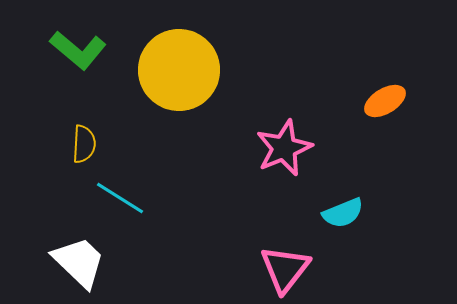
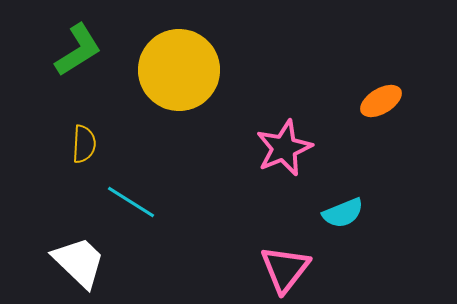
green L-shape: rotated 72 degrees counterclockwise
orange ellipse: moved 4 px left
cyan line: moved 11 px right, 4 px down
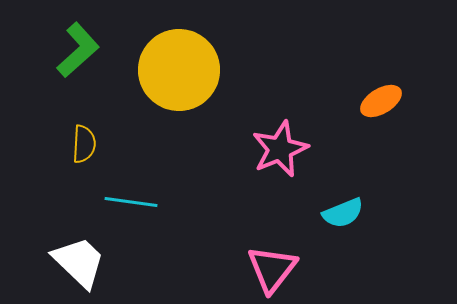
green L-shape: rotated 10 degrees counterclockwise
pink star: moved 4 px left, 1 px down
cyan line: rotated 24 degrees counterclockwise
pink triangle: moved 13 px left
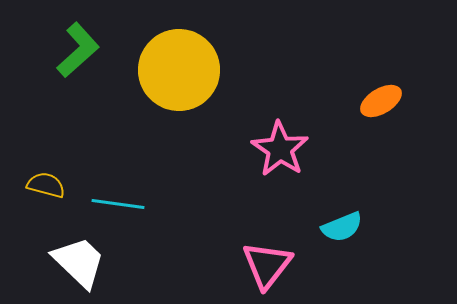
yellow semicircle: moved 38 px left, 41 px down; rotated 78 degrees counterclockwise
pink star: rotated 16 degrees counterclockwise
cyan line: moved 13 px left, 2 px down
cyan semicircle: moved 1 px left, 14 px down
pink triangle: moved 5 px left, 4 px up
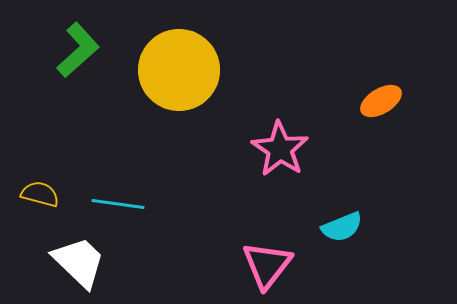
yellow semicircle: moved 6 px left, 9 px down
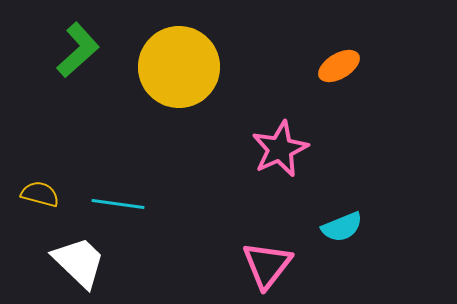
yellow circle: moved 3 px up
orange ellipse: moved 42 px left, 35 px up
pink star: rotated 14 degrees clockwise
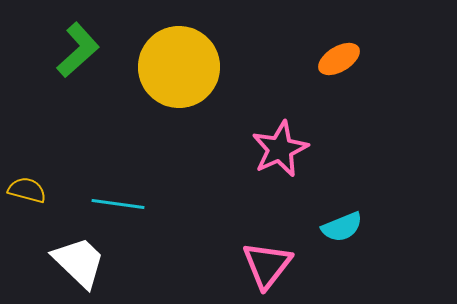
orange ellipse: moved 7 px up
yellow semicircle: moved 13 px left, 4 px up
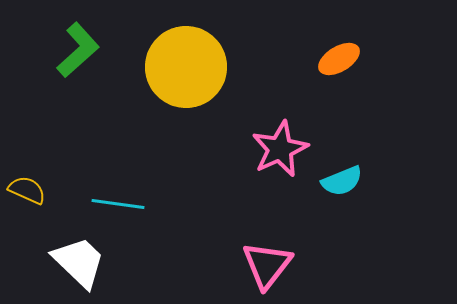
yellow circle: moved 7 px right
yellow semicircle: rotated 9 degrees clockwise
cyan semicircle: moved 46 px up
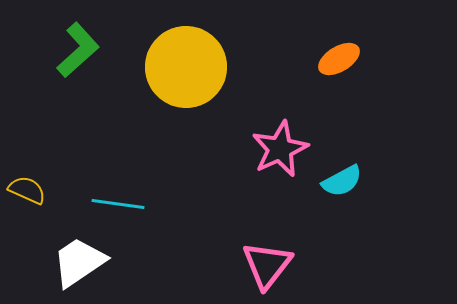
cyan semicircle: rotated 6 degrees counterclockwise
white trapezoid: rotated 78 degrees counterclockwise
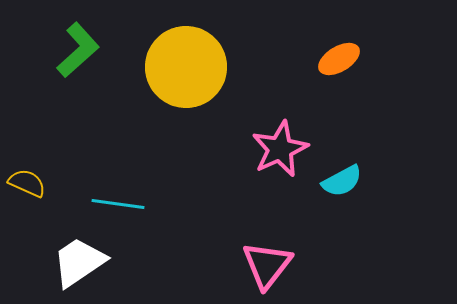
yellow semicircle: moved 7 px up
